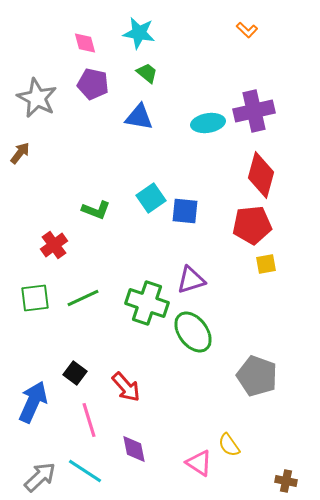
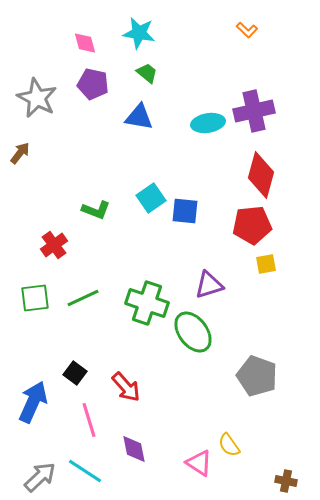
purple triangle: moved 18 px right, 5 px down
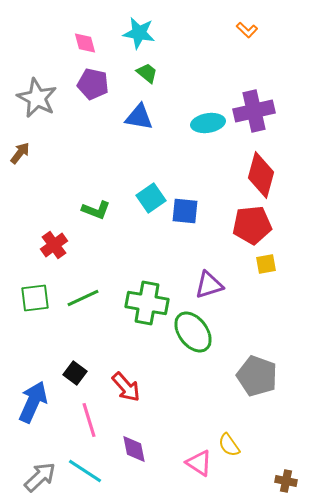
green cross: rotated 9 degrees counterclockwise
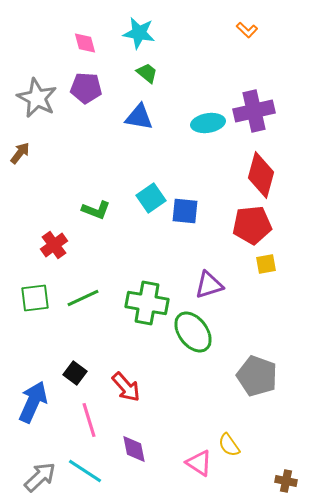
purple pentagon: moved 7 px left, 4 px down; rotated 8 degrees counterclockwise
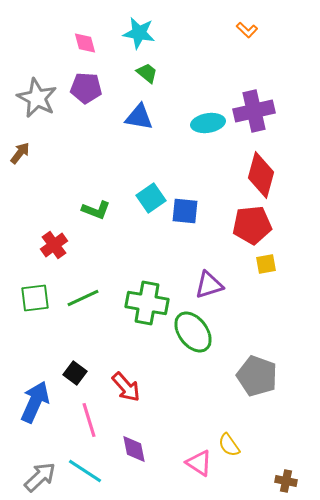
blue arrow: moved 2 px right
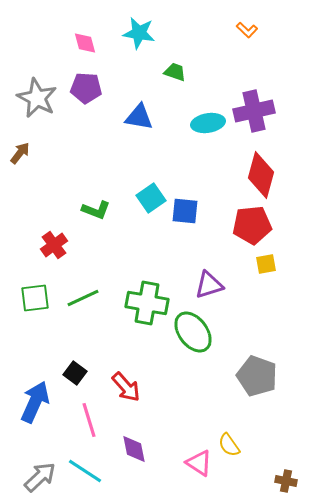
green trapezoid: moved 28 px right, 1 px up; rotated 20 degrees counterclockwise
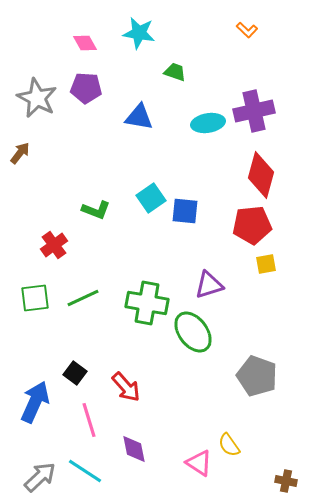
pink diamond: rotated 15 degrees counterclockwise
